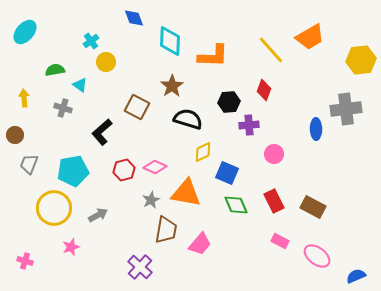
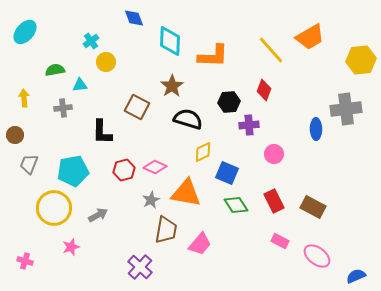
cyan triangle at (80, 85): rotated 42 degrees counterclockwise
gray cross at (63, 108): rotated 24 degrees counterclockwise
black L-shape at (102, 132): rotated 48 degrees counterclockwise
green diamond at (236, 205): rotated 10 degrees counterclockwise
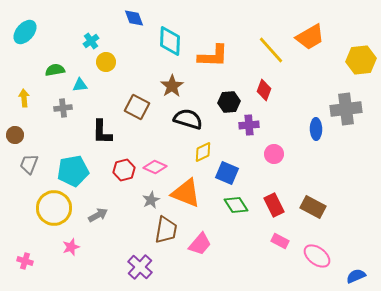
orange triangle at (186, 193): rotated 12 degrees clockwise
red rectangle at (274, 201): moved 4 px down
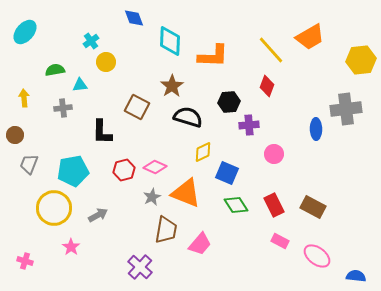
red diamond at (264, 90): moved 3 px right, 4 px up
black semicircle at (188, 119): moved 2 px up
gray star at (151, 200): moved 1 px right, 3 px up
pink star at (71, 247): rotated 18 degrees counterclockwise
blue semicircle at (356, 276): rotated 30 degrees clockwise
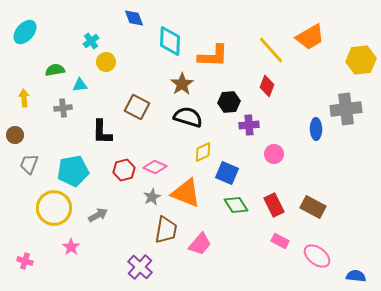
brown star at (172, 86): moved 10 px right, 2 px up
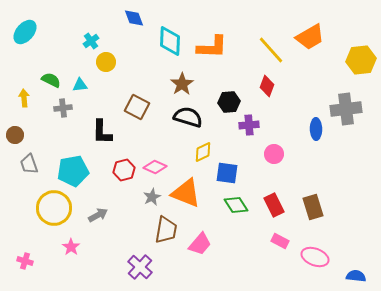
orange L-shape at (213, 56): moved 1 px left, 9 px up
green semicircle at (55, 70): moved 4 px left, 10 px down; rotated 36 degrees clockwise
gray trapezoid at (29, 164): rotated 40 degrees counterclockwise
blue square at (227, 173): rotated 15 degrees counterclockwise
brown rectangle at (313, 207): rotated 45 degrees clockwise
pink ellipse at (317, 256): moved 2 px left, 1 px down; rotated 16 degrees counterclockwise
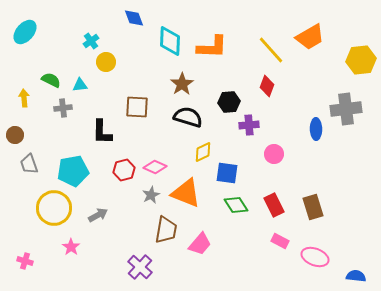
brown square at (137, 107): rotated 25 degrees counterclockwise
gray star at (152, 197): moved 1 px left, 2 px up
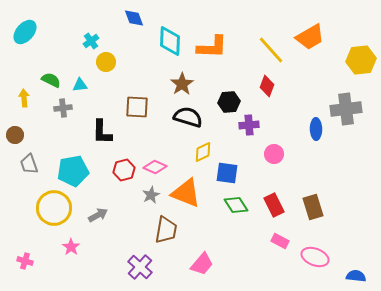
pink trapezoid at (200, 244): moved 2 px right, 20 px down
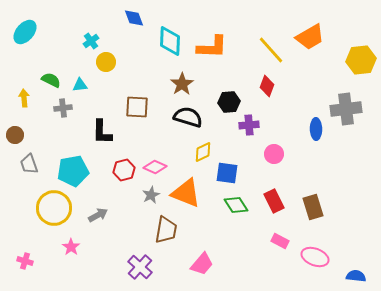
red rectangle at (274, 205): moved 4 px up
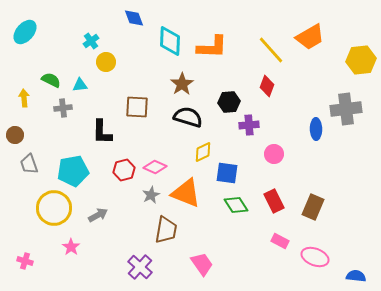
brown rectangle at (313, 207): rotated 40 degrees clockwise
pink trapezoid at (202, 264): rotated 75 degrees counterclockwise
